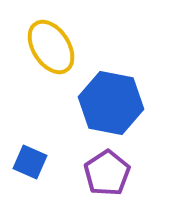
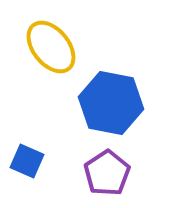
yellow ellipse: rotated 6 degrees counterclockwise
blue square: moved 3 px left, 1 px up
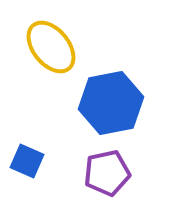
blue hexagon: rotated 22 degrees counterclockwise
purple pentagon: rotated 21 degrees clockwise
